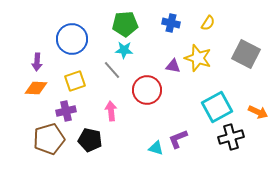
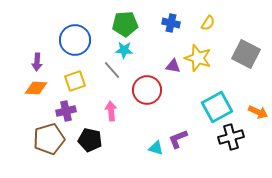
blue circle: moved 3 px right, 1 px down
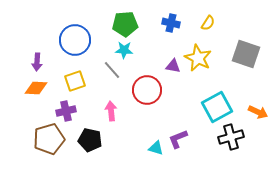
gray square: rotated 8 degrees counterclockwise
yellow star: rotated 8 degrees clockwise
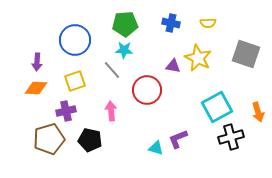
yellow semicircle: rotated 56 degrees clockwise
orange arrow: rotated 48 degrees clockwise
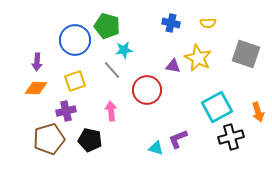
green pentagon: moved 18 px left, 2 px down; rotated 20 degrees clockwise
cyan star: rotated 12 degrees counterclockwise
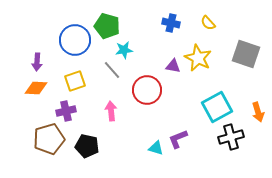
yellow semicircle: rotated 49 degrees clockwise
black pentagon: moved 3 px left, 6 px down
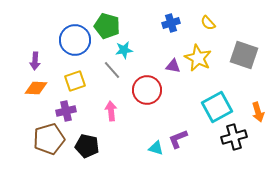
blue cross: rotated 30 degrees counterclockwise
gray square: moved 2 px left, 1 px down
purple arrow: moved 2 px left, 1 px up
black cross: moved 3 px right
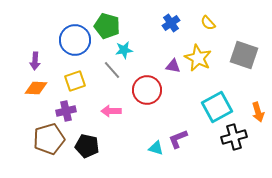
blue cross: rotated 18 degrees counterclockwise
pink arrow: rotated 84 degrees counterclockwise
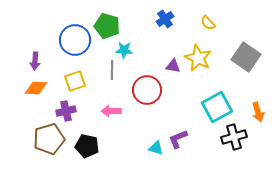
blue cross: moved 6 px left, 4 px up
cyan star: rotated 12 degrees clockwise
gray square: moved 2 px right, 2 px down; rotated 16 degrees clockwise
gray line: rotated 42 degrees clockwise
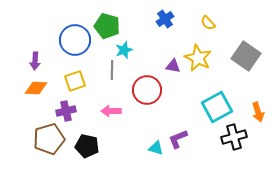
cyan star: rotated 24 degrees counterclockwise
gray square: moved 1 px up
